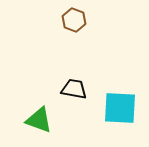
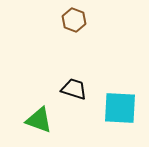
black trapezoid: rotated 8 degrees clockwise
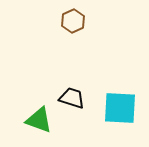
brown hexagon: moved 1 px left, 1 px down; rotated 15 degrees clockwise
black trapezoid: moved 2 px left, 9 px down
